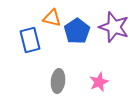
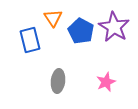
orange triangle: moved 1 px right; rotated 42 degrees clockwise
purple star: rotated 12 degrees clockwise
blue pentagon: moved 4 px right; rotated 10 degrees counterclockwise
pink star: moved 7 px right
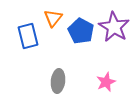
orange triangle: rotated 12 degrees clockwise
blue rectangle: moved 2 px left, 4 px up
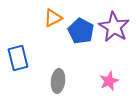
orange triangle: rotated 24 degrees clockwise
blue rectangle: moved 10 px left, 22 px down
pink star: moved 3 px right, 1 px up
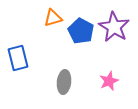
orange triangle: rotated 12 degrees clockwise
gray ellipse: moved 6 px right, 1 px down
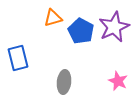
purple star: rotated 16 degrees clockwise
pink star: moved 9 px right; rotated 24 degrees counterclockwise
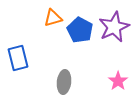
blue pentagon: moved 1 px left, 1 px up
pink star: rotated 12 degrees clockwise
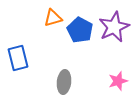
pink star: rotated 18 degrees clockwise
